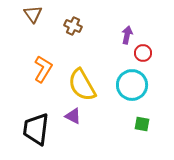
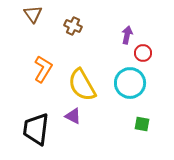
cyan circle: moved 2 px left, 2 px up
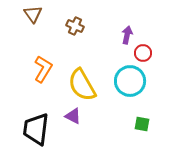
brown cross: moved 2 px right
cyan circle: moved 2 px up
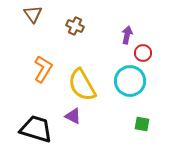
black trapezoid: rotated 100 degrees clockwise
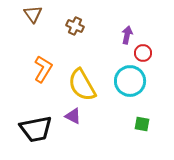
black trapezoid: rotated 152 degrees clockwise
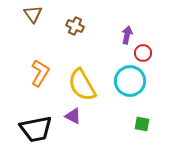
orange L-shape: moved 3 px left, 4 px down
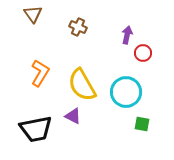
brown cross: moved 3 px right, 1 px down
cyan circle: moved 4 px left, 11 px down
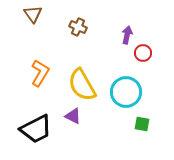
black trapezoid: rotated 16 degrees counterclockwise
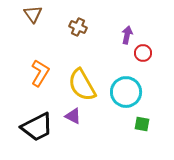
black trapezoid: moved 1 px right, 2 px up
